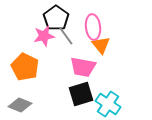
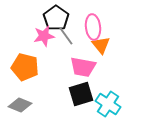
orange pentagon: rotated 12 degrees counterclockwise
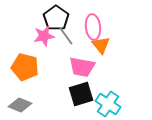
pink trapezoid: moved 1 px left
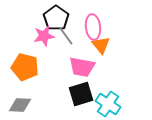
gray diamond: rotated 20 degrees counterclockwise
